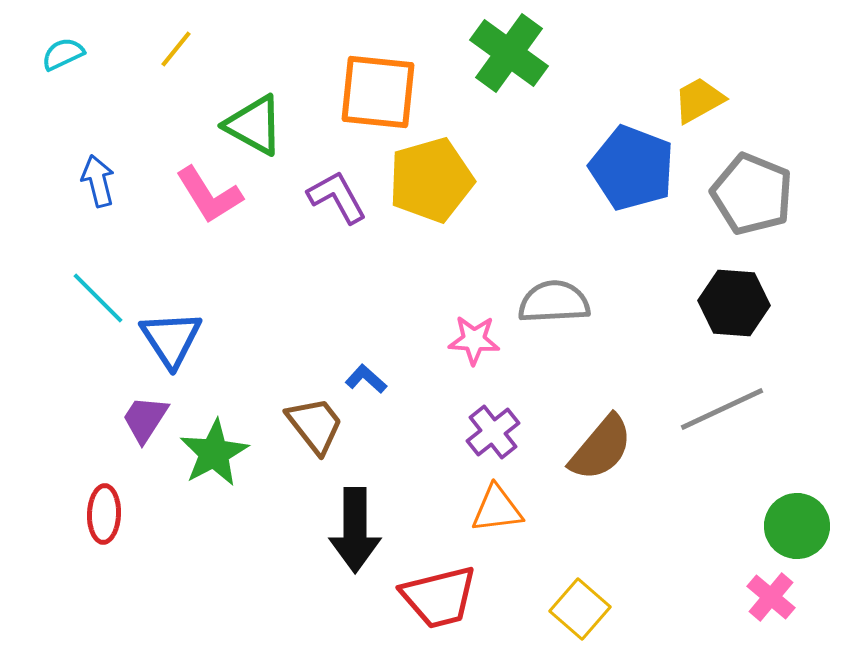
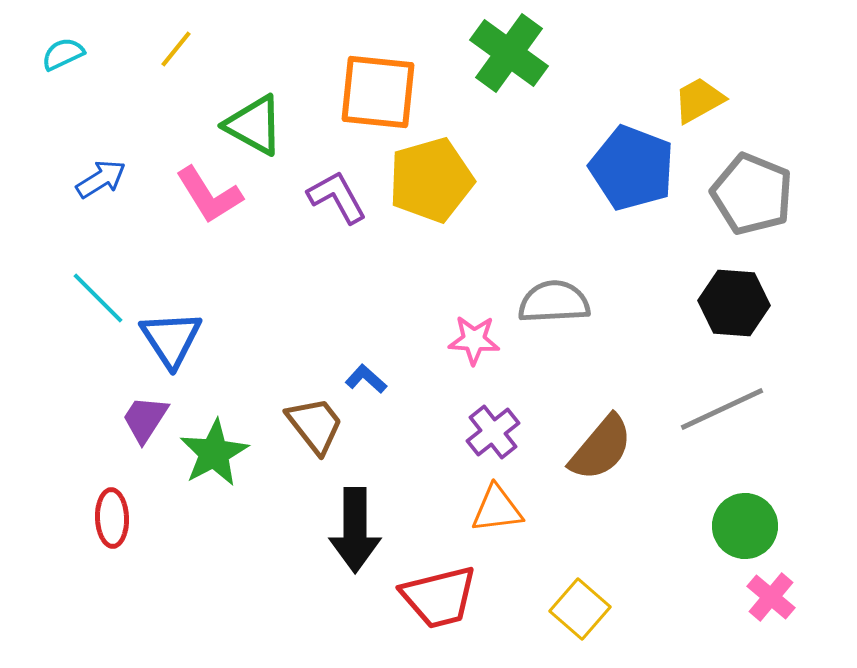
blue arrow: moved 3 px right, 2 px up; rotated 72 degrees clockwise
red ellipse: moved 8 px right, 4 px down; rotated 4 degrees counterclockwise
green circle: moved 52 px left
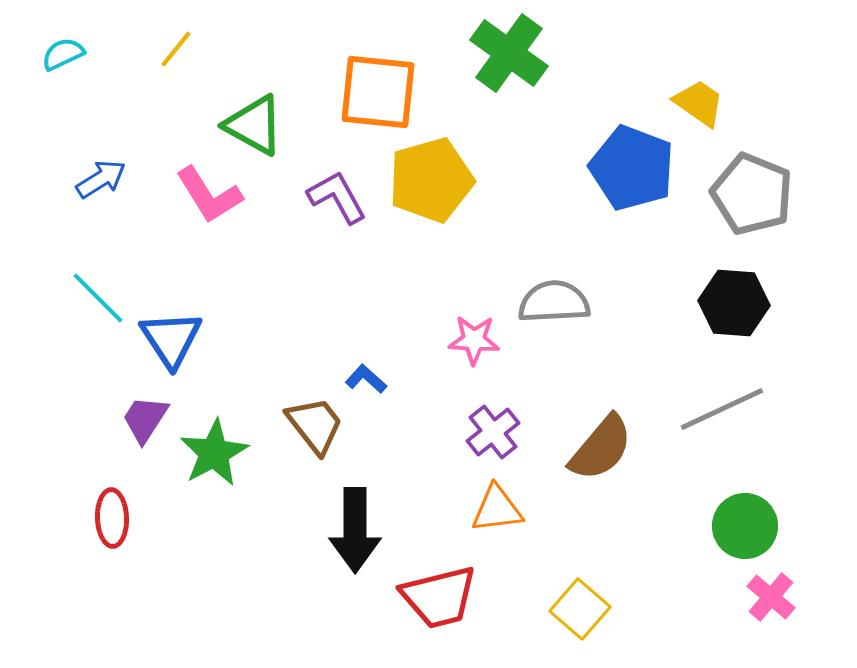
yellow trapezoid: moved 3 px down; rotated 64 degrees clockwise
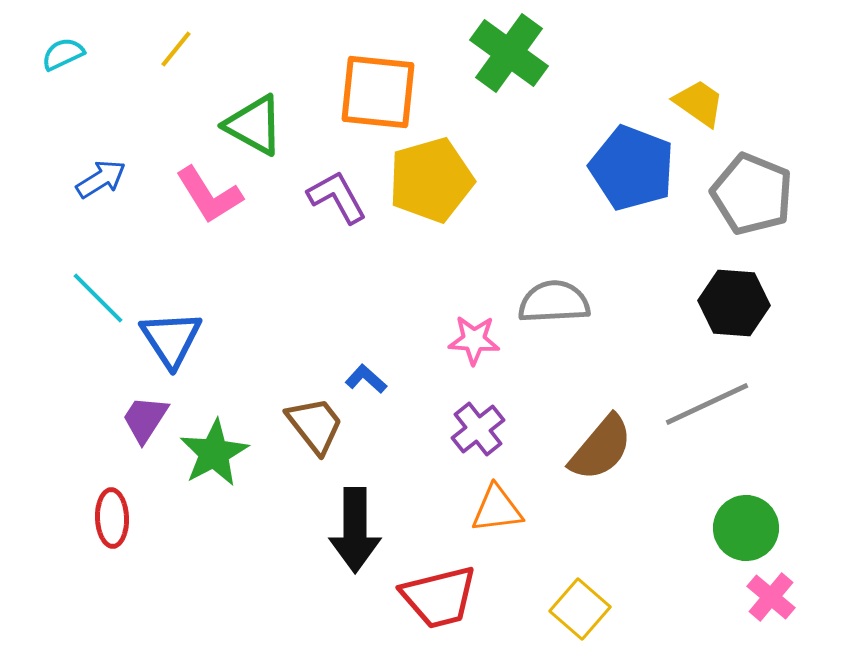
gray line: moved 15 px left, 5 px up
purple cross: moved 15 px left, 3 px up
green circle: moved 1 px right, 2 px down
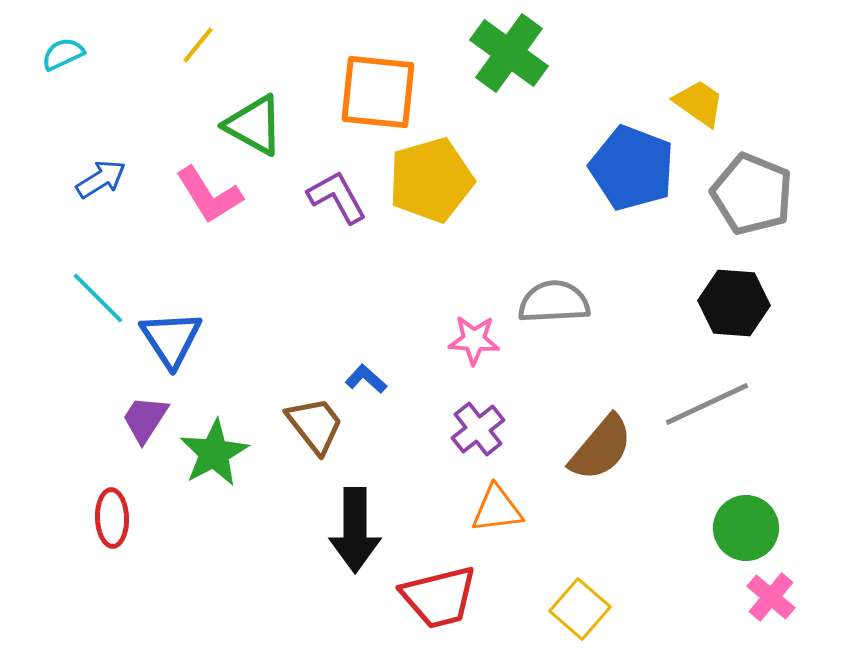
yellow line: moved 22 px right, 4 px up
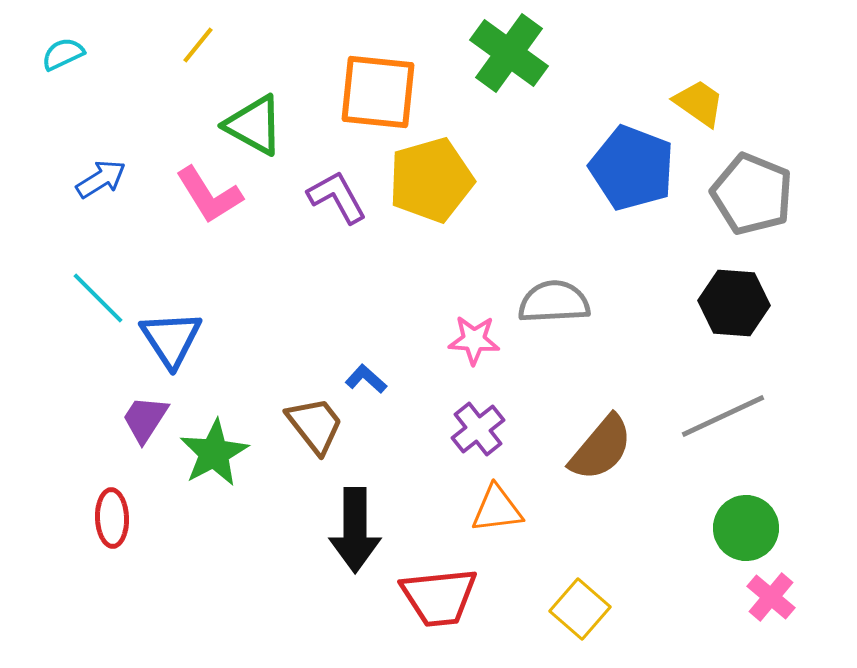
gray line: moved 16 px right, 12 px down
red trapezoid: rotated 8 degrees clockwise
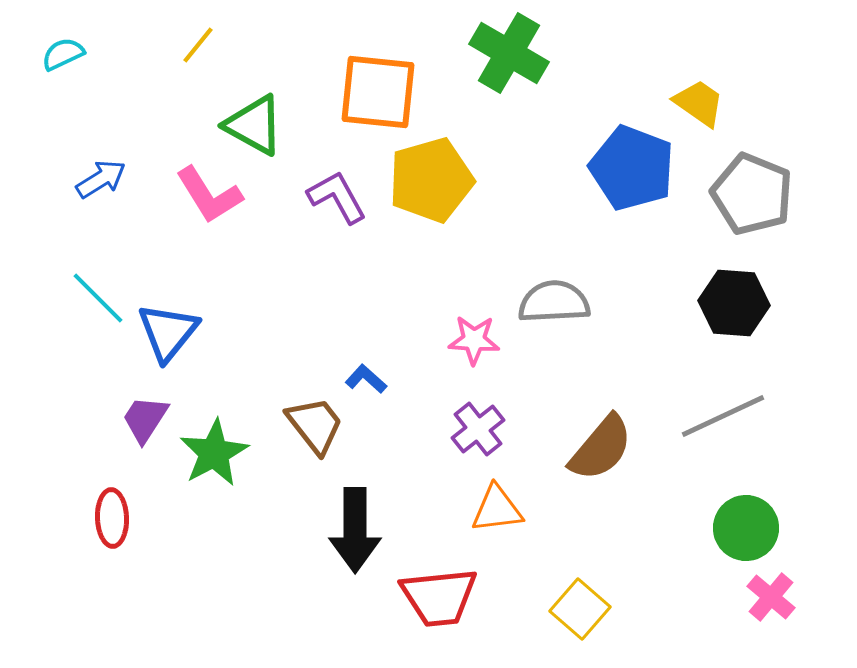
green cross: rotated 6 degrees counterclockwise
blue triangle: moved 3 px left, 7 px up; rotated 12 degrees clockwise
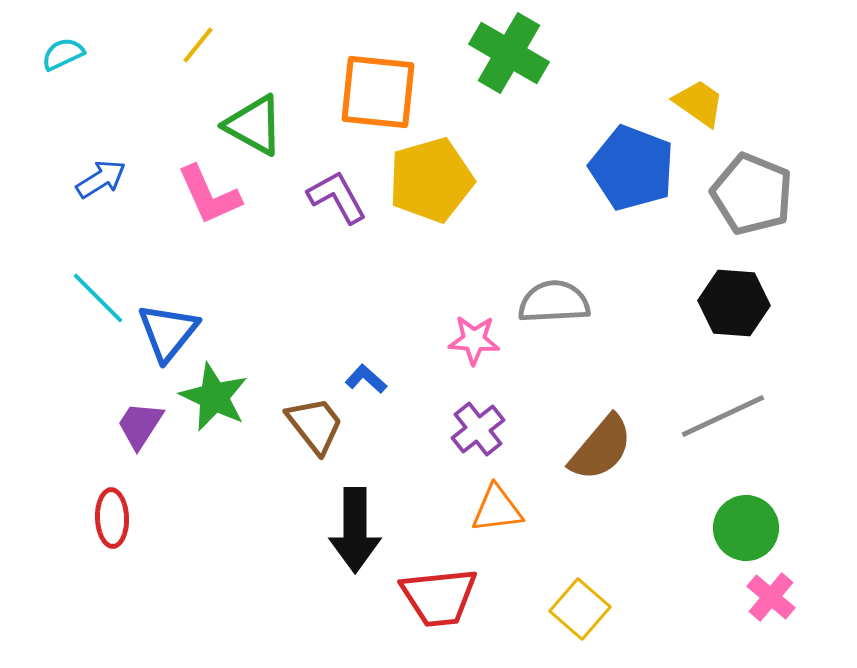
pink L-shape: rotated 8 degrees clockwise
purple trapezoid: moved 5 px left, 6 px down
green star: moved 56 px up; rotated 18 degrees counterclockwise
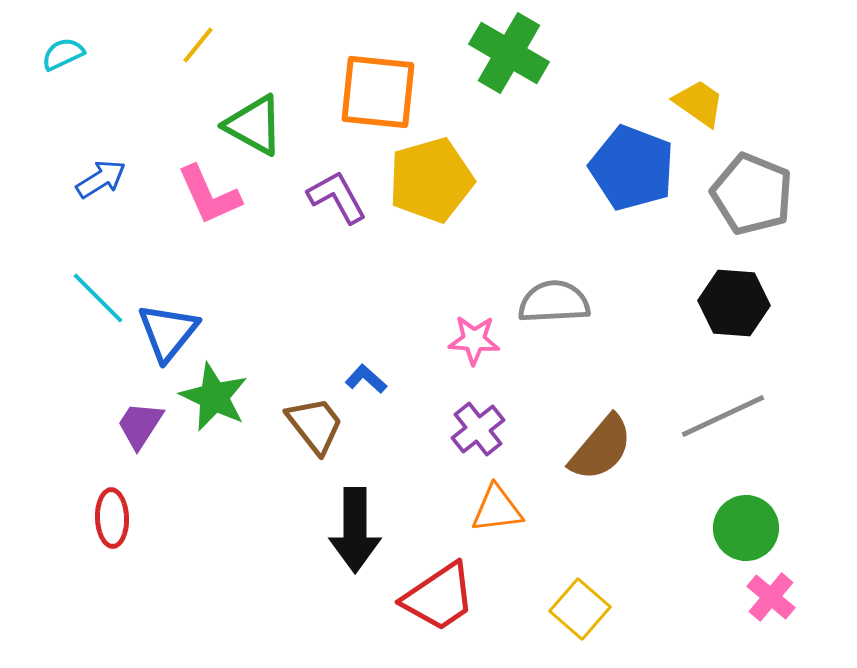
red trapezoid: rotated 28 degrees counterclockwise
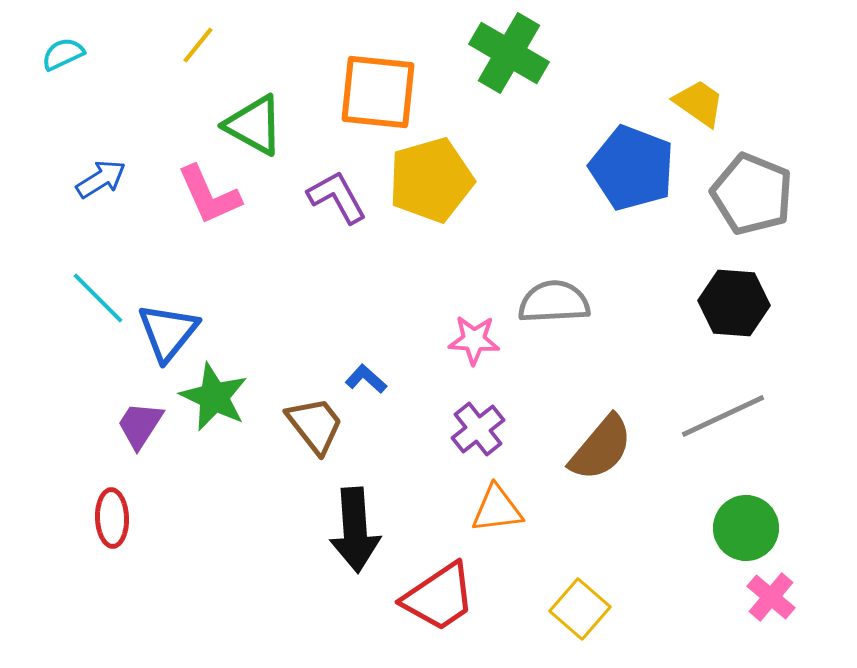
black arrow: rotated 4 degrees counterclockwise
